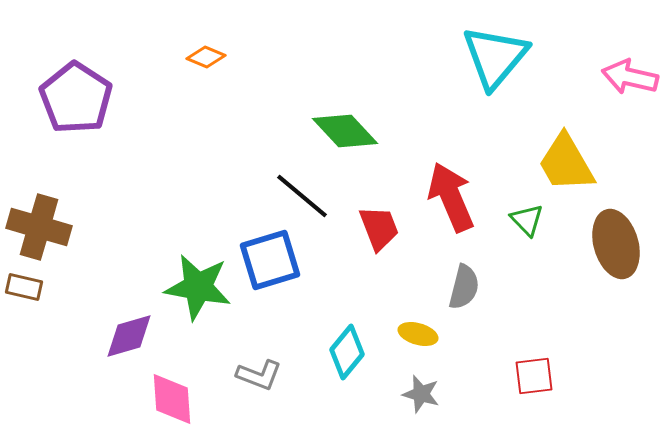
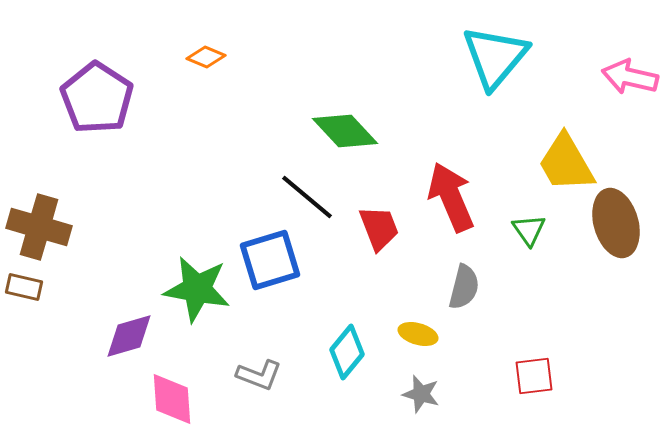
purple pentagon: moved 21 px right
black line: moved 5 px right, 1 px down
green triangle: moved 2 px right, 10 px down; rotated 9 degrees clockwise
brown ellipse: moved 21 px up
green star: moved 1 px left, 2 px down
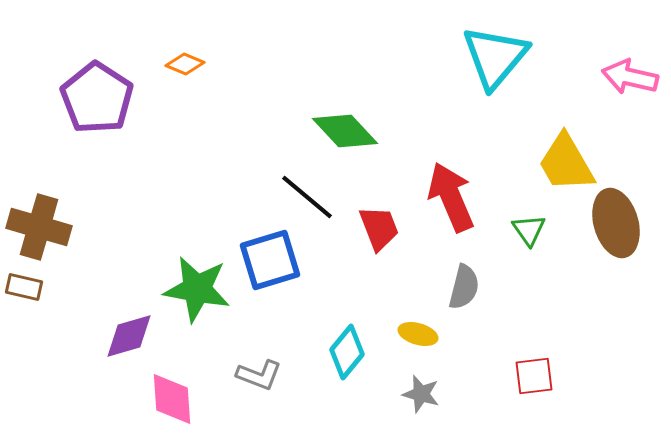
orange diamond: moved 21 px left, 7 px down
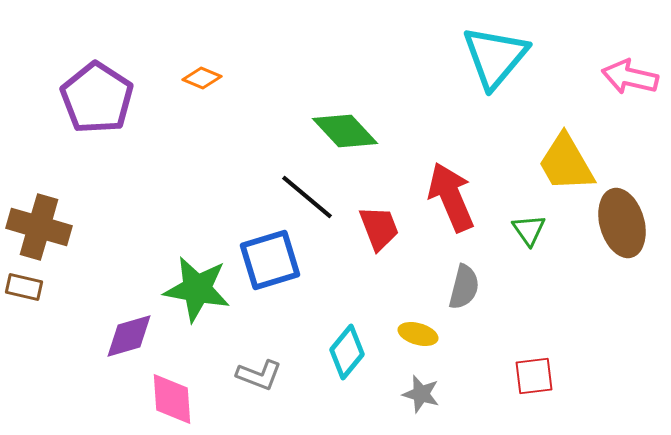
orange diamond: moved 17 px right, 14 px down
brown ellipse: moved 6 px right
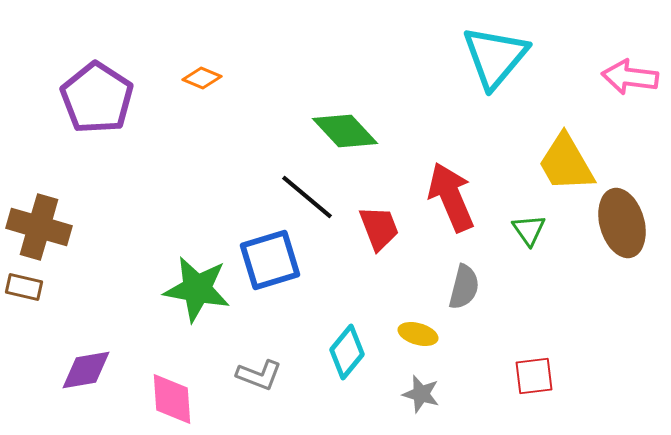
pink arrow: rotated 6 degrees counterclockwise
purple diamond: moved 43 px left, 34 px down; rotated 6 degrees clockwise
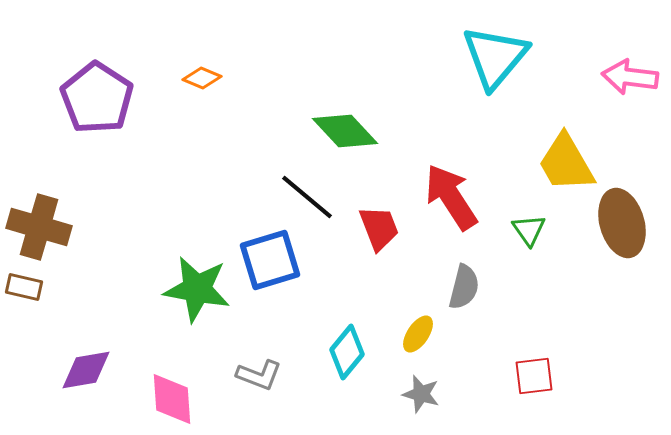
red arrow: rotated 10 degrees counterclockwise
yellow ellipse: rotated 72 degrees counterclockwise
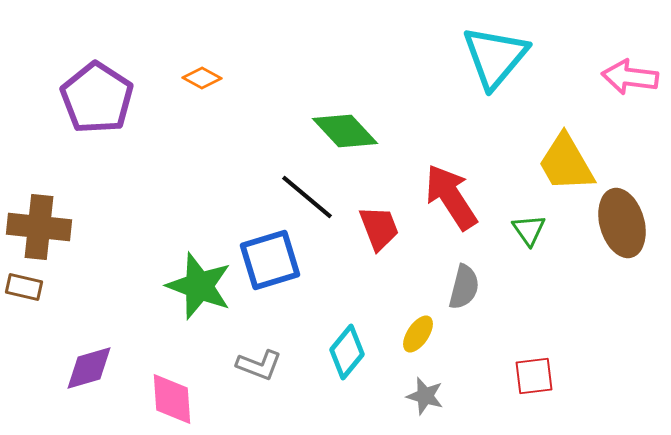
orange diamond: rotated 6 degrees clockwise
brown cross: rotated 10 degrees counterclockwise
green star: moved 2 px right, 3 px up; rotated 10 degrees clockwise
purple diamond: moved 3 px right, 2 px up; rotated 6 degrees counterclockwise
gray L-shape: moved 10 px up
gray star: moved 4 px right, 2 px down
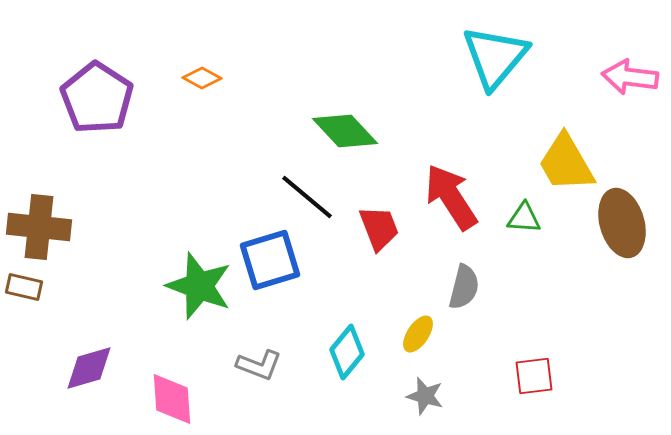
green triangle: moved 5 px left, 12 px up; rotated 51 degrees counterclockwise
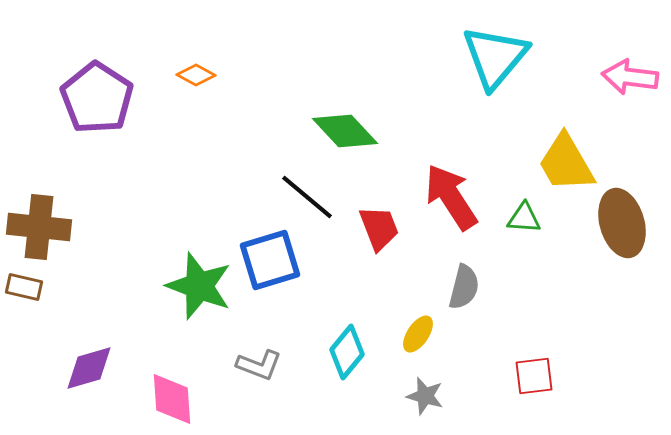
orange diamond: moved 6 px left, 3 px up
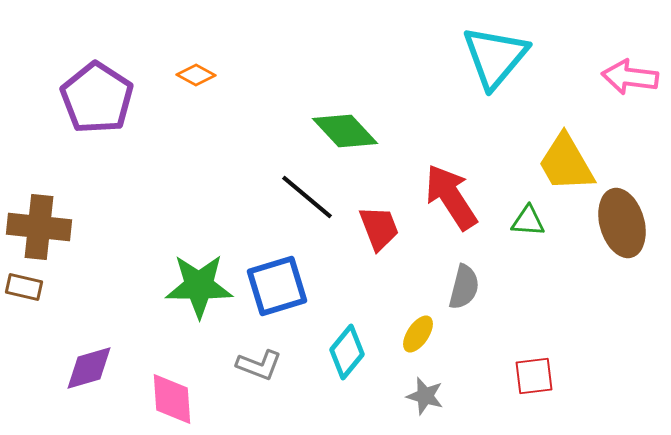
green triangle: moved 4 px right, 3 px down
blue square: moved 7 px right, 26 px down
green star: rotated 20 degrees counterclockwise
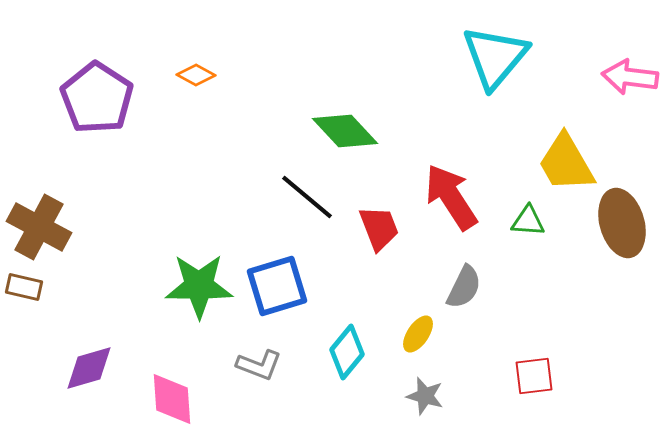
brown cross: rotated 22 degrees clockwise
gray semicircle: rotated 12 degrees clockwise
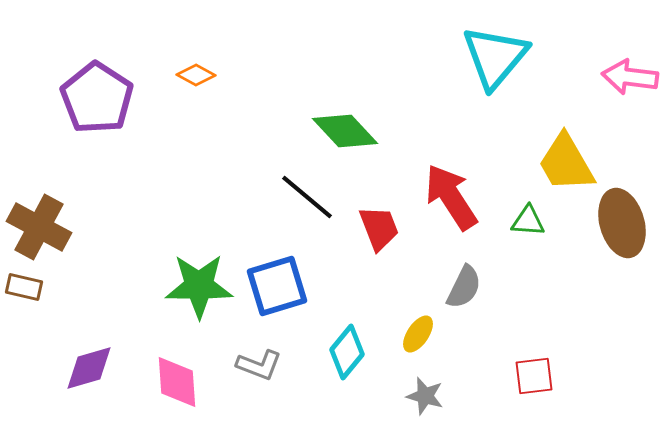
pink diamond: moved 5 px right, 17 px up
